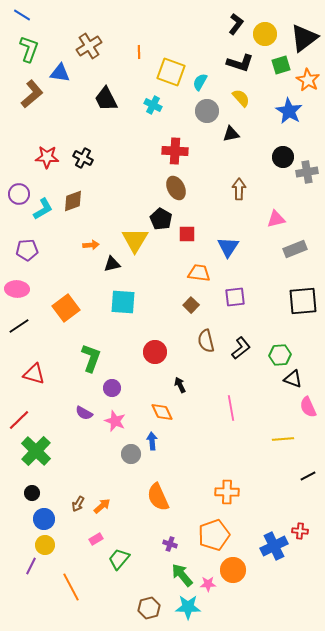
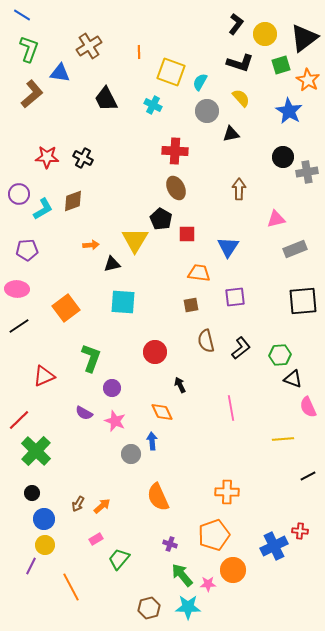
brown square at (191, 305): rotated 35 degrees clockwise
red triangle at (34, 374): moved 10 px right, 2 px down; rotated 40 degrees counterclockwise
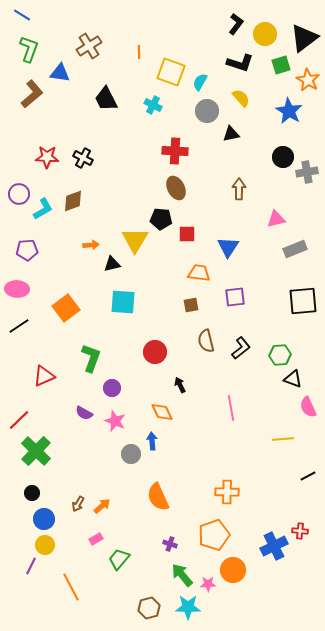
black pentagon at (161, 219): rotated 25 degrees counterclockwise
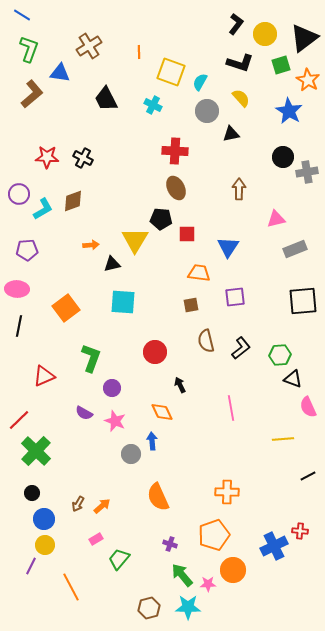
black line at (19, 326): rotated 45 degrees counterclockwise
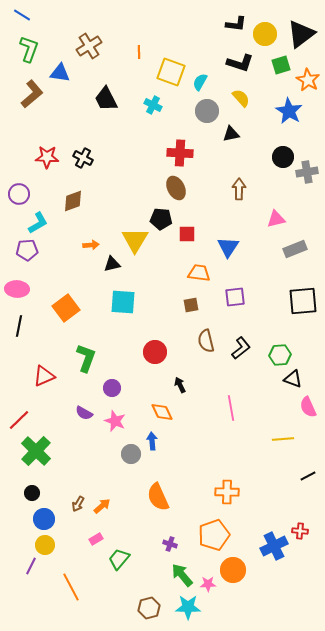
black L-shape at (236, 24): rotated 60 degrees clockwise
black triangle at (304, 38): moved 3 px left, 4 px up
red cross at (175, 151): moved 5 px right, 2 px down
cyan L-shape at (43, 209): moved 5 px left, 14 px down
green L-shape at (91, 358): moved 5 px left
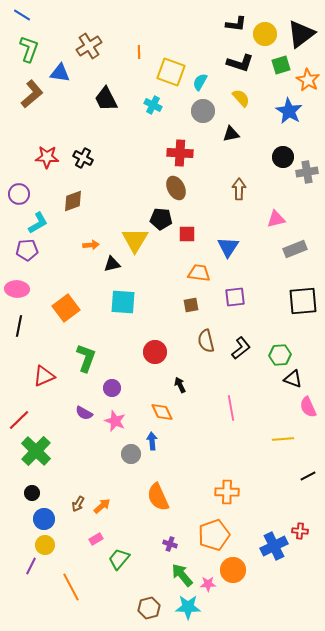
gray circle at (207, 111): moved 4 px left
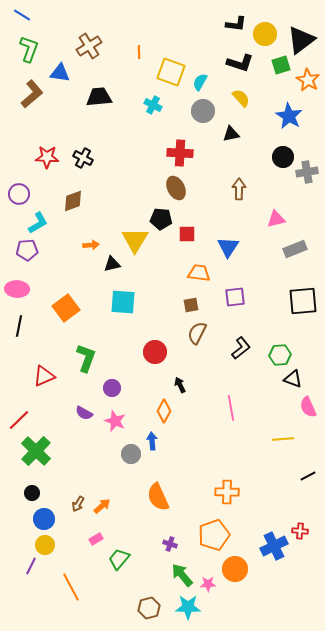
black triangle at (301, 34): moved 6 px down
black trapezoid at (106, 99): moved 7 px left, 2 px up; rotated 112 degrees clockwise
blue star at (289, 111): moved 5 px down
brown semicircle at (206, 341): moved 9 px left, 8 px up; rotated 40 degrees clockwise
orange diamond at (162, 412): moved 2 px right, 1 px up; rotated 55 degrees clockwise
orange circle at (233, 570): moved 2 px right, 1 px up
